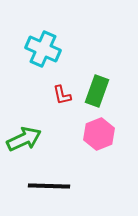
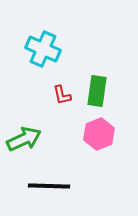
green rectangle: rotated 12 degrees counterclockwise
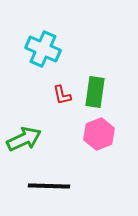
green rectangle: moved 2 px left, 1 px down
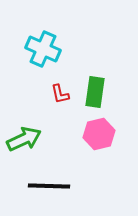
red L-shape: moved 2 px left, 1 px up
pink hexagon: rotated 8 degrees clockwise
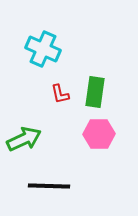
pink hexagon: rotated 12 degrees clockwise
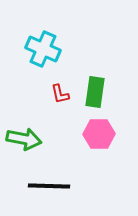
green arrow: rotated 36 degrees clockwise
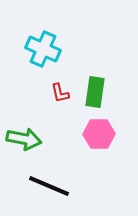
red L-shape: moved 1 px up
black line: rotated 21 degrees clockwise
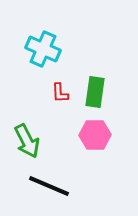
red L-shape: rotated 10 degrees clockwise
pink hexagon: moved 4 px left, 1 px down
green arrow: moved 3 px right, 2 px down; rotated 52 degrees clockwise
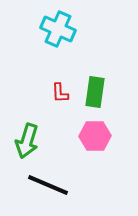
cyan cross: moved 15 px right, 20 px up
pink hexagon: moved 1 px down
green arrow: rotated 44 degrees clockwise
black line: moved 1 px left, 1 px up
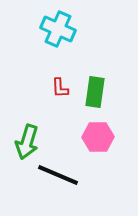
red L-shape: moved 5 px up
pink hexagon: moved 3 px right, 1 px down
green arrow: moved 1 px down
black line: moved 10 px right, 10 px up
